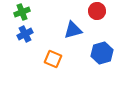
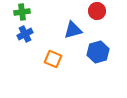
green cross: rotated 14 degrees clockwise
blue hexagon: moved 4 px left, 1 px up
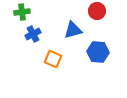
blue cross: moved 8 px right
blue hexagon: rotated 20 degrees clockwise
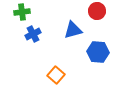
orange square: moved 3 px right, 16 px down; rotated 18 degrees clockwise
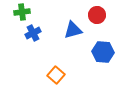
red circle: moved 4 px down
blue cross: moved 1 px up
blue hexagon: moved 5 px right
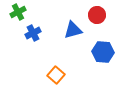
green cross: moved 4 px left; rotated 21 degrees counterclockwise
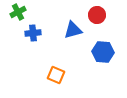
blue cross: rotated 21 degrees clockwise
orange square: rotated 18 degrees counterclockwise
